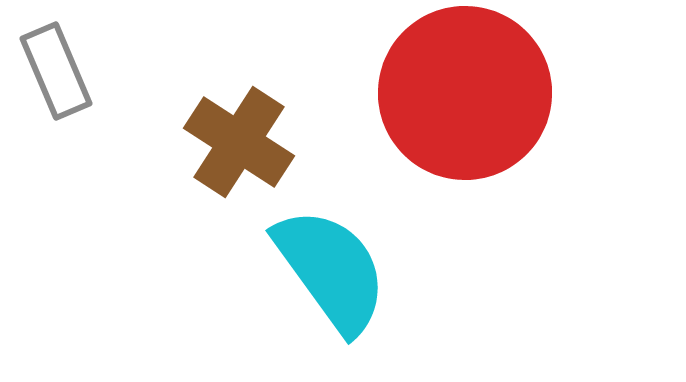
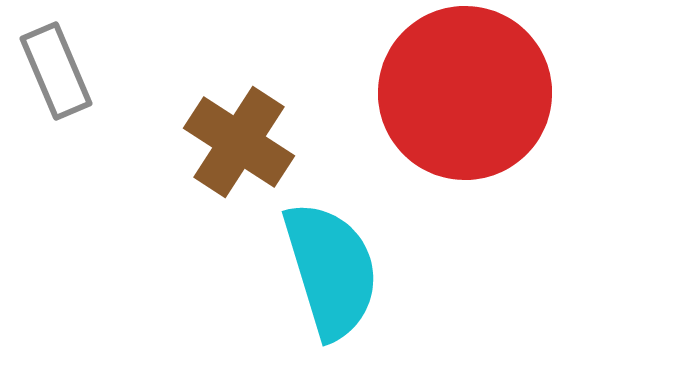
cyan semicircle: rotated 19 degrees clockwise
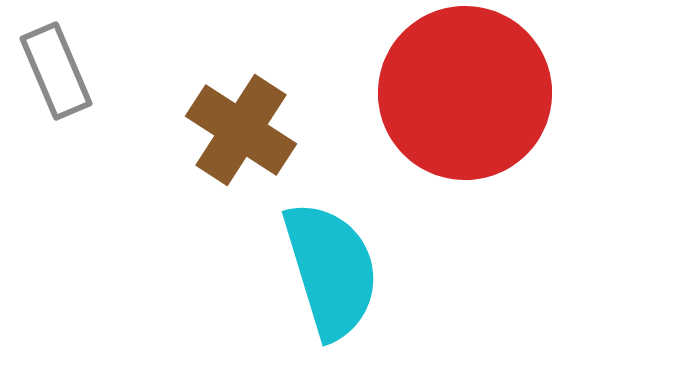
brown cross: moved 2 px right, 12 px up
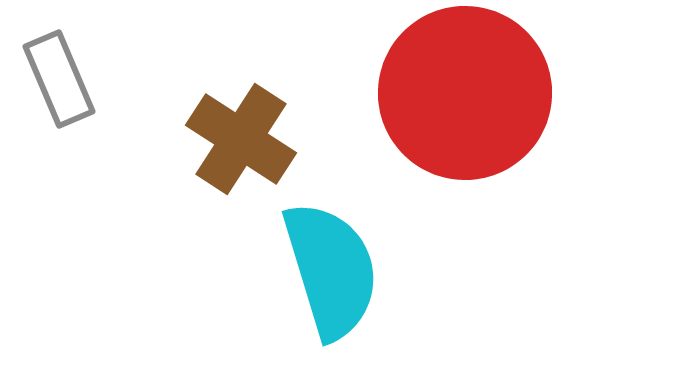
gray rectangle: moved 3 px right, 8 px down
brown cross: moved 9 px down
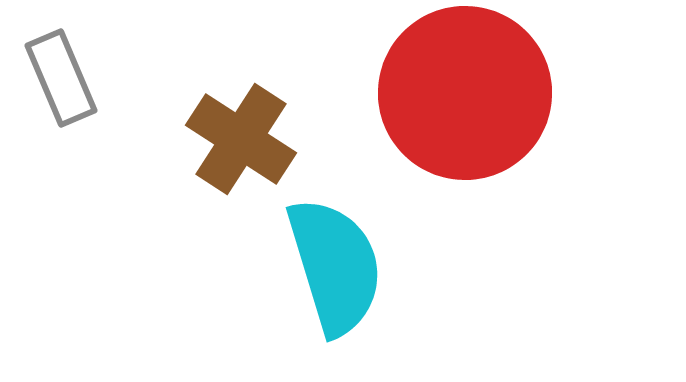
gray rectangle: moved 2 px right, 1 px up
cyan semicircle: moved 4 px right, 4 px up
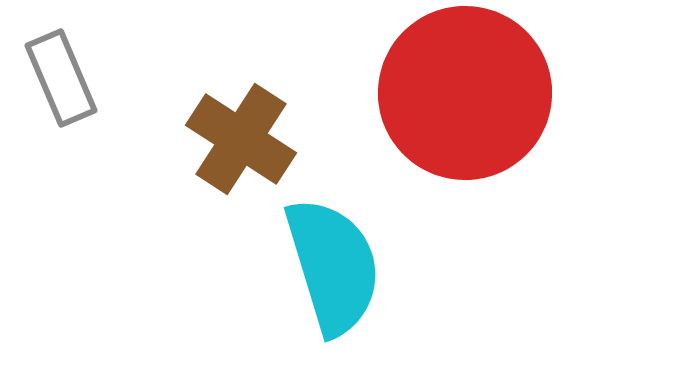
cyan semicircle: moved 2 px left
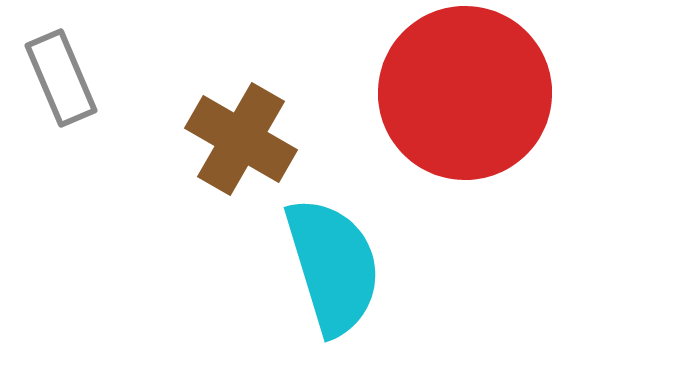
brown cross: rotated 3 degrees counterclockwise
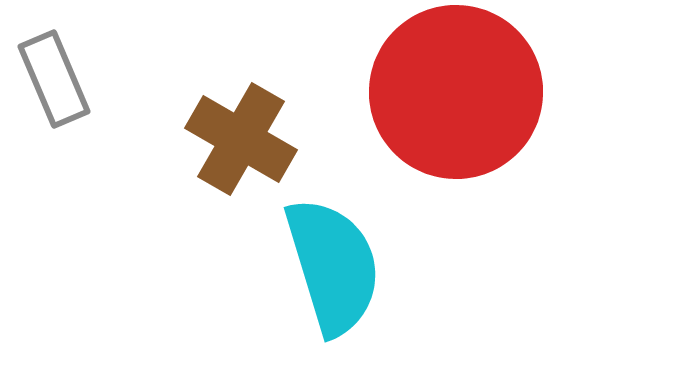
gray rectangle: moved 7 px left, 1 px down
red circle: moved 9 px left, 1 px up
